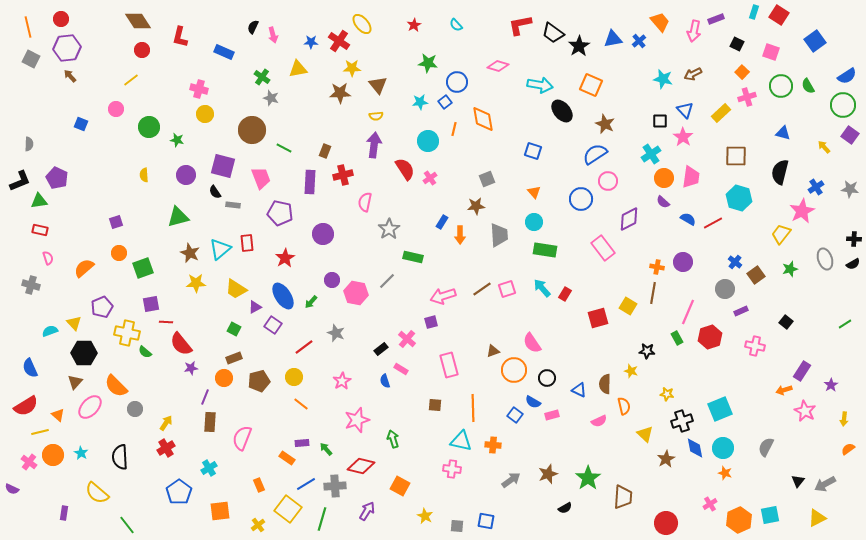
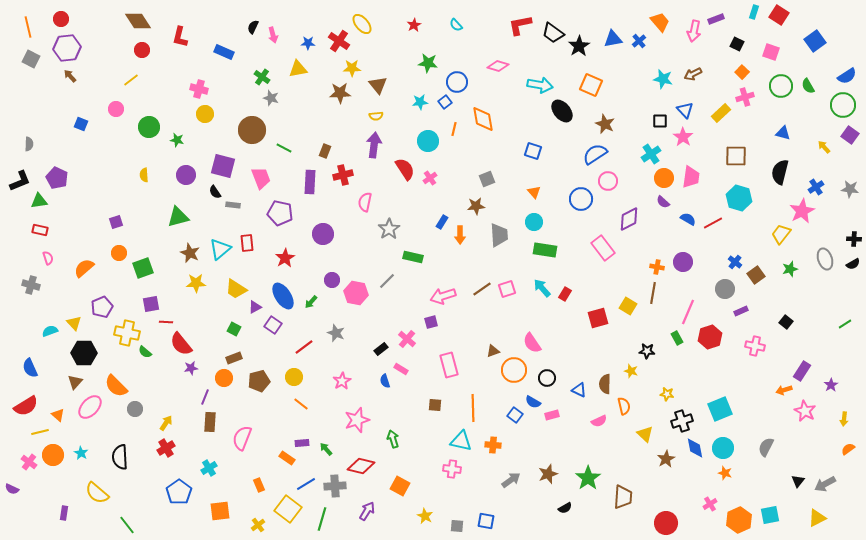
blue star at (311, 42): moved 3 px left, 1 px down
pink cross at (747, 97): moved 2 px left
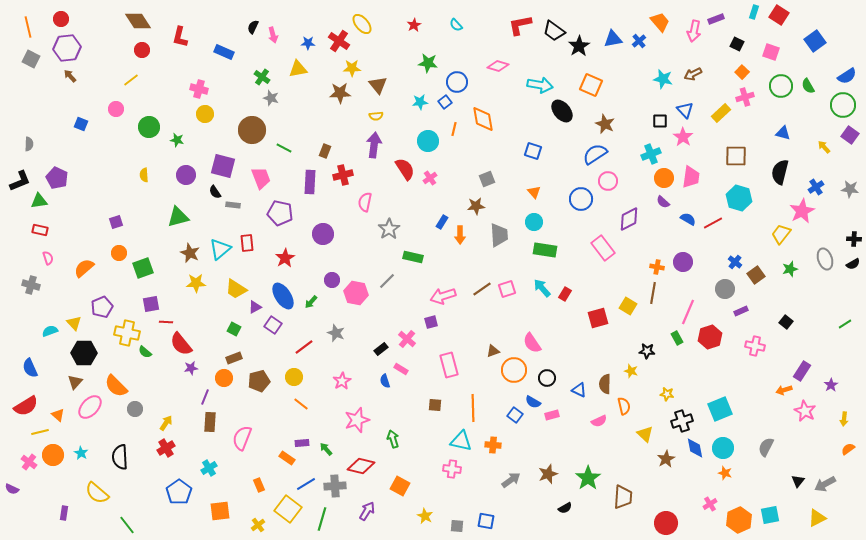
black trapezoid at (553, 33): moved 1 px right, 2 px up
cyan cross at (651, 154): rotated 12 degrees clockwise
